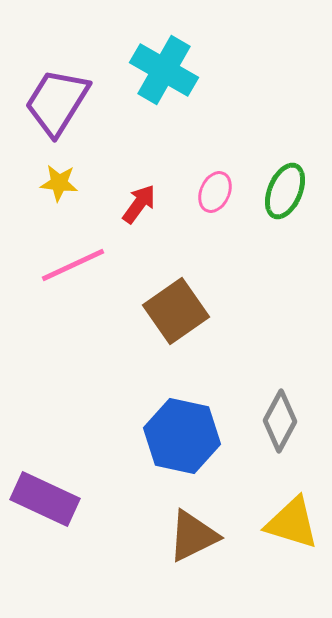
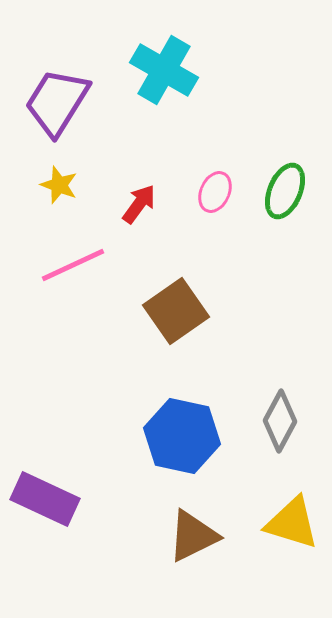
yellow star: moved 2 px down; rotated 15 degrees clockwise
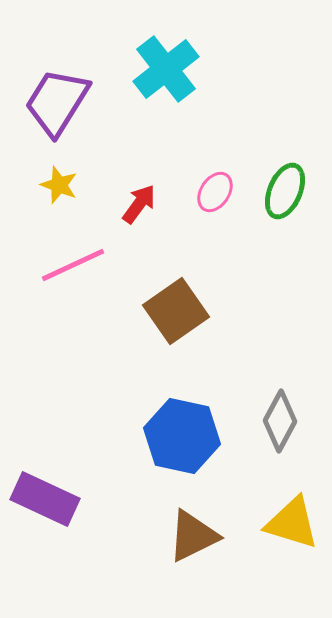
cyan cross: moved 2 px right, 1 px up; rotated 22 degrees clockwise
pink ellipse: rotated 9 degrees clockwise
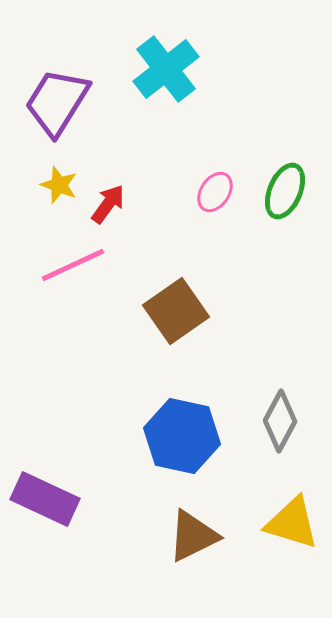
red arrow: moved 31 px left
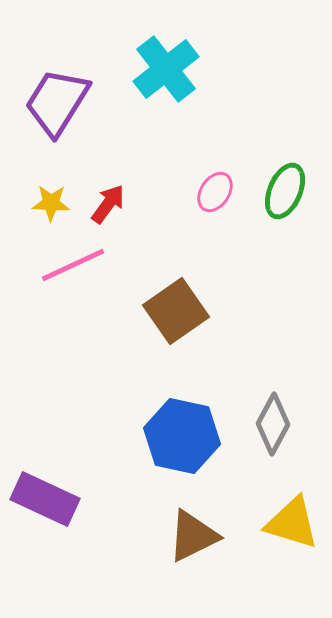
yellow star: moved 8 px left, 18 px down; rotated 18 degrees counterclockwise
gray diamond: moved 7 px left, 3 px down
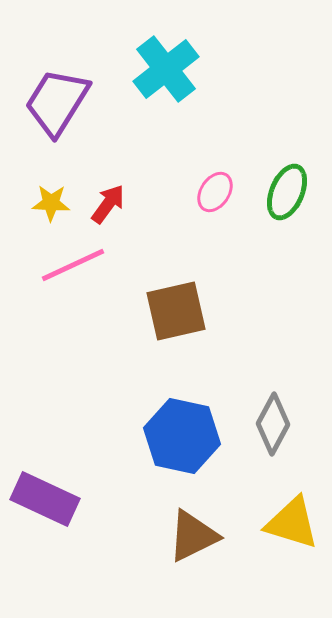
green ellipse: moved 2 px right, 1 px down
brown square: rotated 22 degrees clockwise
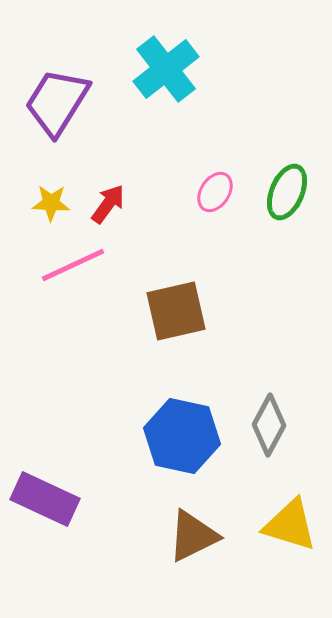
gray diamond: moved 4 px left, 1 px down
yellow triangle: moved 2 px left, 2 px down
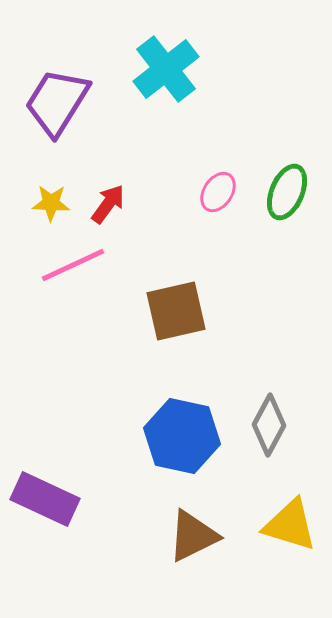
pink ellipse: moved 3 px right
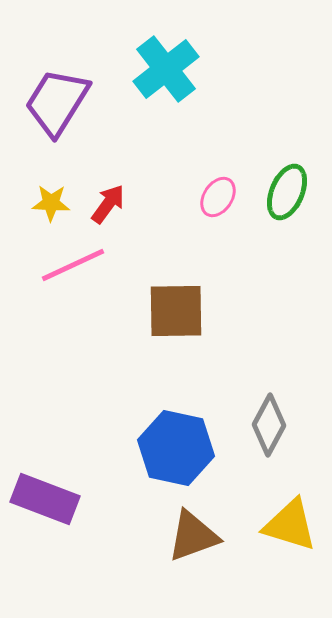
pink ellipse: moved 5 px down
brown square: rotated 12 degrees clockwise
blue hexagon: moved 6 px left, 12 px down
purple rectangle: rotated 4 degrees counterclockwise
brown triangle: rotated 6 degrees clockwise
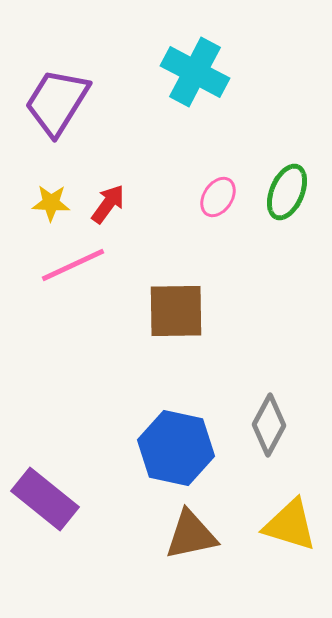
cyan cross: moved 29 px right, 3 px down; rotated 24 degrees counterclockwise
purple rectangle: rotated 18 degrees clockwise
brown triangle: moved 2 px left, 1 px up; rotated 8 degrees clockwise
